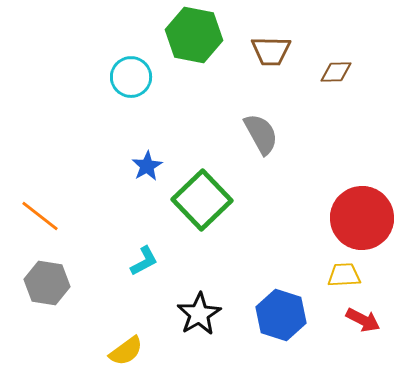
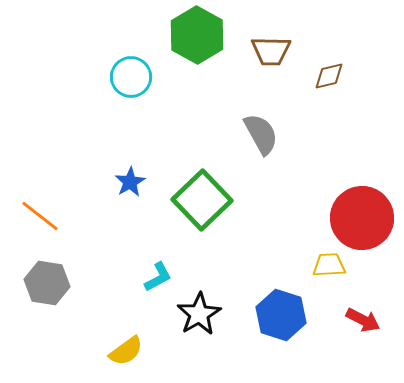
green hexagon: moved 3 px right; rotated 18 degrees clockwise
brown diamond: moved 7 px left, 4 px down; rotated 12 degrees counterclockwise
blue star: moved 17 px left, 16 px down
cyan L-shape: moved 14 px right, 16 px down
yellow trapezoid: moved 15 px left, 10 px up
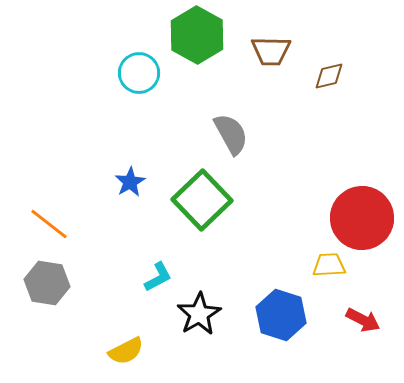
cyan circle: moved 8 px right, 4 px up
gray semicircle: moved 30 px left
orange line: moved 9 px right, 8 px down
yellow semicircle: rotated 9 degrees clockwise
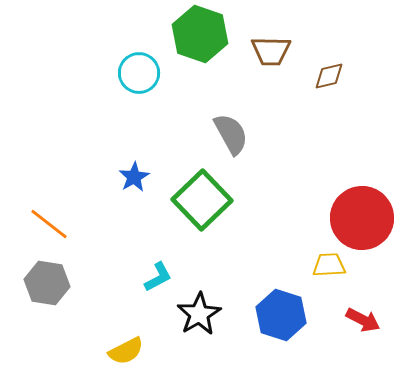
green hexagon: moved 3 px right, 1 px up; rotated 10 degrees counterclockwise
blue star: moved 4 px right, 5 px up
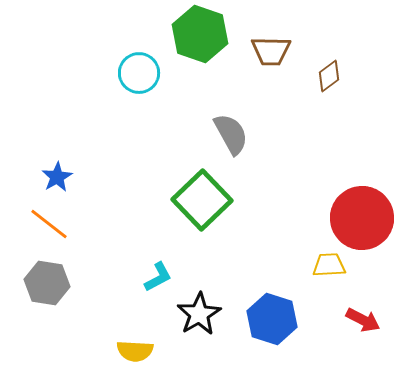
brown diamond: rotated 24 degrees counterclockwise
blue star: moved 77 px left
blue hexagon: moved 9 px left, 4 px down
yellow semicircle: moved 9 px right; rotated 30 degrees clockwise
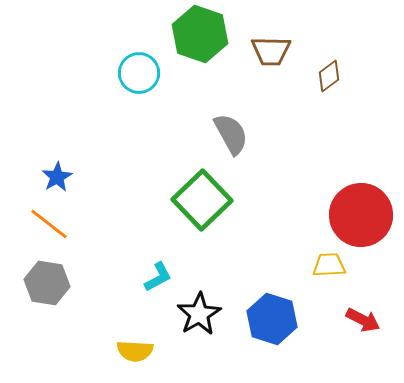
red circle: moved 1 px left, 3 px up
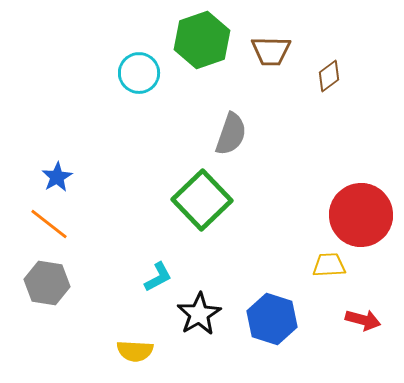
green hexagon: moved 2 px right, 6 px down; rotated 22 degrees clockwise
gray semicircle: rotated 48 degrees clockwise
red arrow: rotated 12 degrees counterclockwise
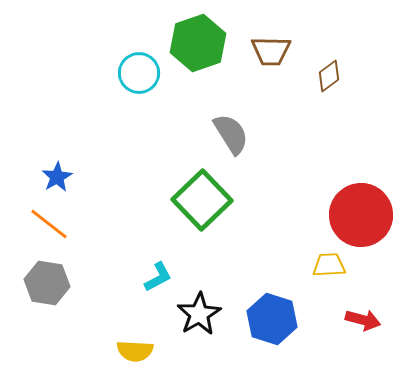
green hexagon: moved 4 px left, 3 px down
gray semicircle: rotated 51 degrees counterclockwise
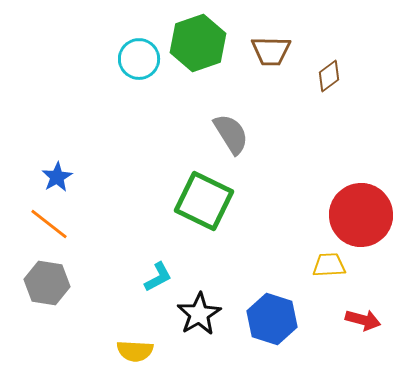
cyan circle: moved 14 px up
green square: moved 2 px right, 1 px down; rotated 20 degrees counterclockwise
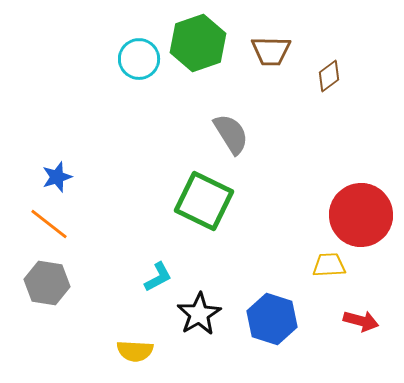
blue star: rotated 12 degrees clockwise
red arrow: moved 2 px left, 1 px down
